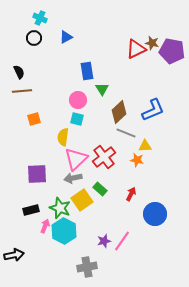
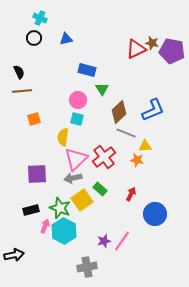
blue triangle: moved 2 px down; rotated 16 degrees clockwise
blue rectangle: moved 1 px up; rotated 66 degrees counterclockwise
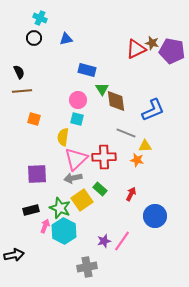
brown diamond: moved 3 px left, 11 px up; rotated 55 degrees counterclockwise
orange square: rotated 32 degrees clockwise
red cross: rotated 35 degrees clockwise
blue circle: moved 2 px down
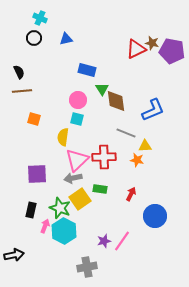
pink triangle: moved 1 px right, 1 px down
green rectangle: rotated 32 degrees counterclockwise
yellow square: moved 2 px left, 1 px up
black rectangle: rotated 63 degrees counterclockwise
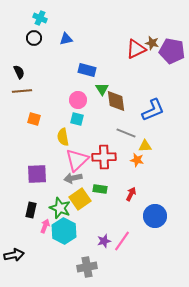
yellow semicircle: rotated 18 degrees counterclockwise
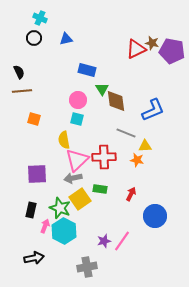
yellow semicircle: moved 1 px right, 3 px down
black arrow: moved 20 px right, 3 px down
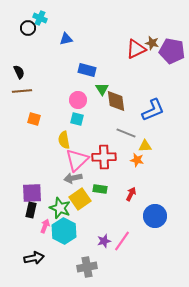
black circle: moved 6 px left, 10 px up
purple square: moved 5 px left, 19 px down
